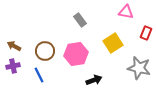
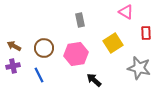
pink triangle: rotated 21 degrees clockwise
gray rectangle: rotated 24 degrees clockwise
red rectangle: rotated 24 degrees counterclockwise
brown circle: moved 1 px left, 3 px up
black arrow: rotated 119 degrees counterclockwise
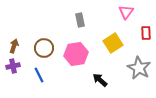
pink triangle: rotated 35 degrees clockwise
brown arrow: rotated 80 degrees clockwise
gray star: rotated 15 degrees clockwise
black arrow: moved 6 px right
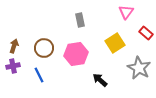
red rectangle: rotated 48 degrees counterclockwise
yellow square: moved 2 px right
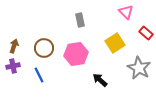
pink triangle: rotated 21 degrees counterclockwise
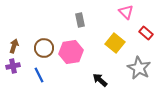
yellow square: rotated 18 degrees counterclockwise
pink hexagon: moved 5 px left, 2 px up
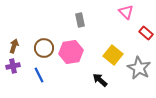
yellow square: moved 2 px left, 12 px down
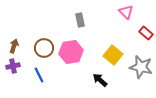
gray star: moved 2 px right, 1 px up; rotated 15 degrees counterclockwise
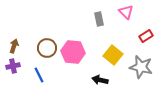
gray rectangle: moved 19 px right, 1 px up
red rectangle: moved 3 px down; rotated 72 degrees counterclockwise
brown circle: moved 3 px right
pink hexagon: moved 2 px right; rotated 15 degrees clockwise
black arrow: rotated 28 degrees counterclockwise
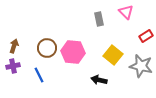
gray star: moved 1 px up
black arrow: moved 1 px left
